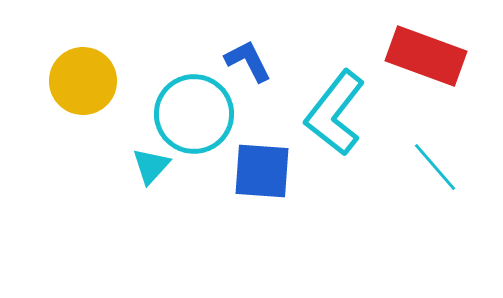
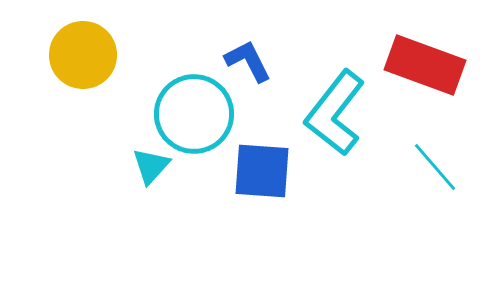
red rectangle: moved 1 px left, 9 px down
yellow circle: moved 26 px up
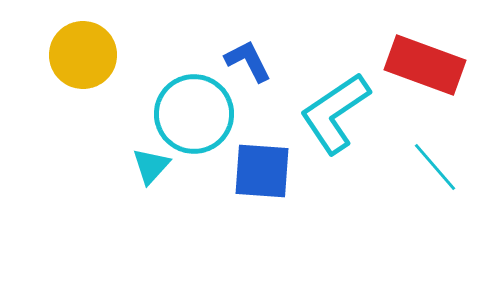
cyan L-shape: rotated 18 degrees clockwise
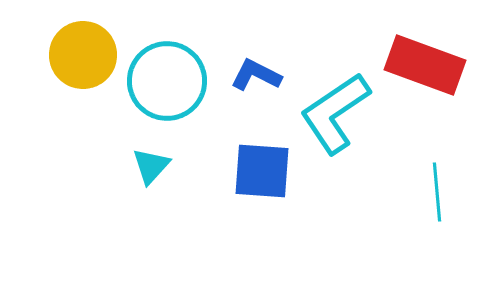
blue L-shape: moved 8 px right, 14 px down; rotated 36 degrees counterclockwise
cyan circle: moved 27 px left, 33 px up
cyan line: moved 2 px right, 25 px down; rotated 36 degrees clockwise
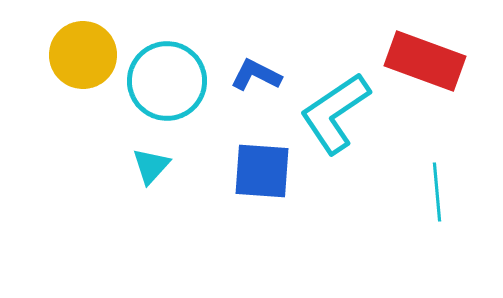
red rectangle: moved 4 px up
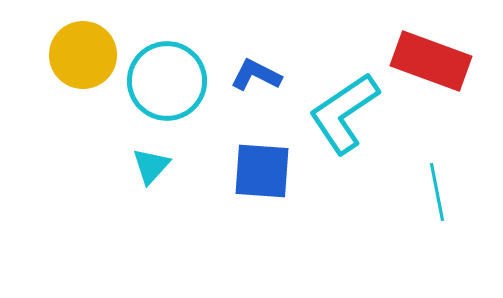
red rectangle: moved 6 px right
cyan L-shape: moved 9 px right
cyan line: rotated 6 degrees counterclockwise
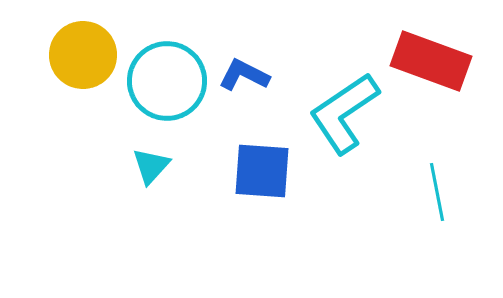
blue L-shape: moved 12 px left
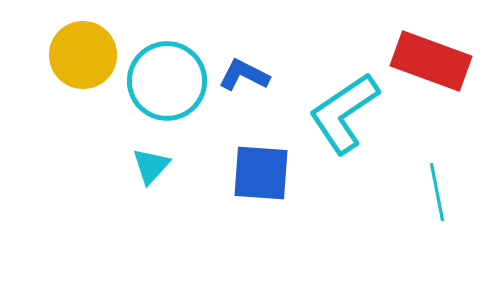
blue square: moved 1 px left, 2 px down
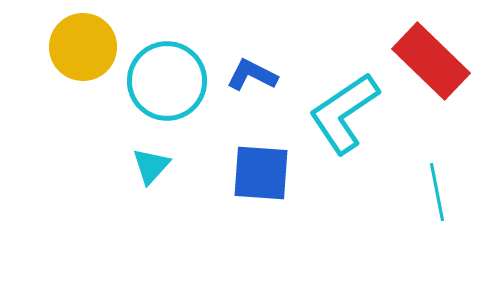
yellow circle: moved 8 px up
red rectangle: rotated 24 degrees clockwise
blue L-shape: moved 8 px right
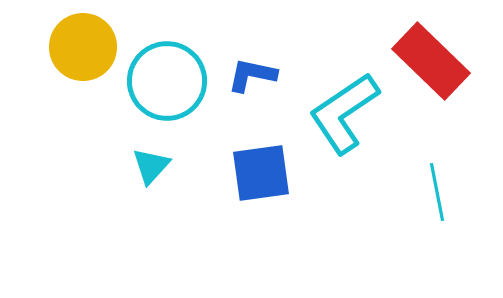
blue L-shape: rotated 15 degrees counterclockwise
blue square: rotated 12 degrees counterclockwise
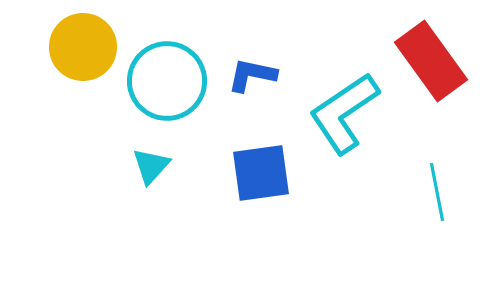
red rectangle: rotated 10 degrees clockwise
